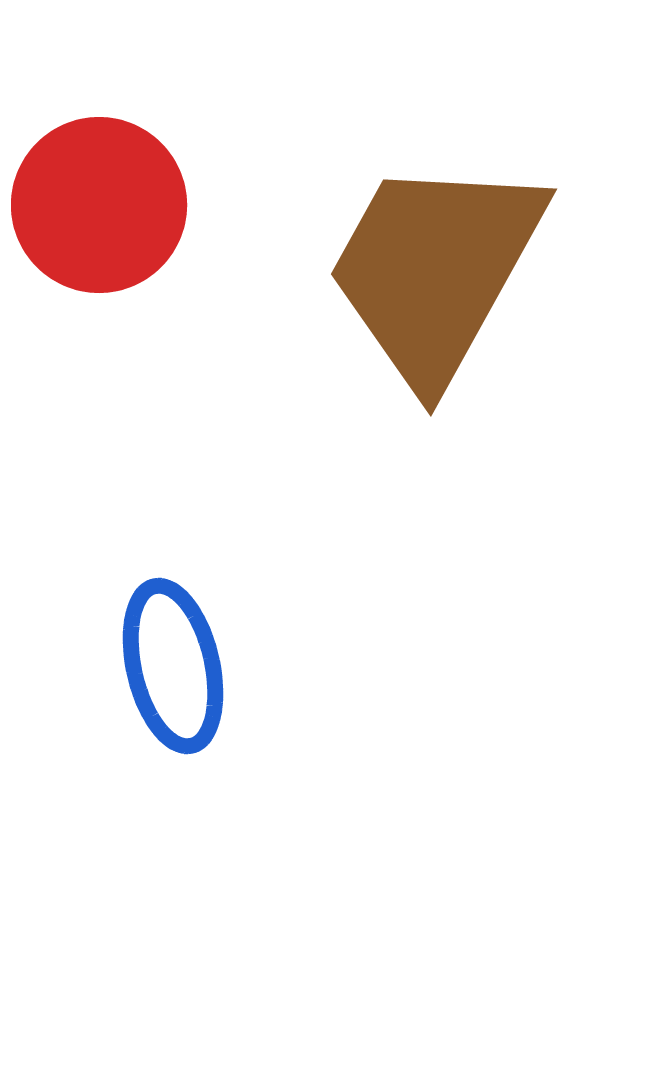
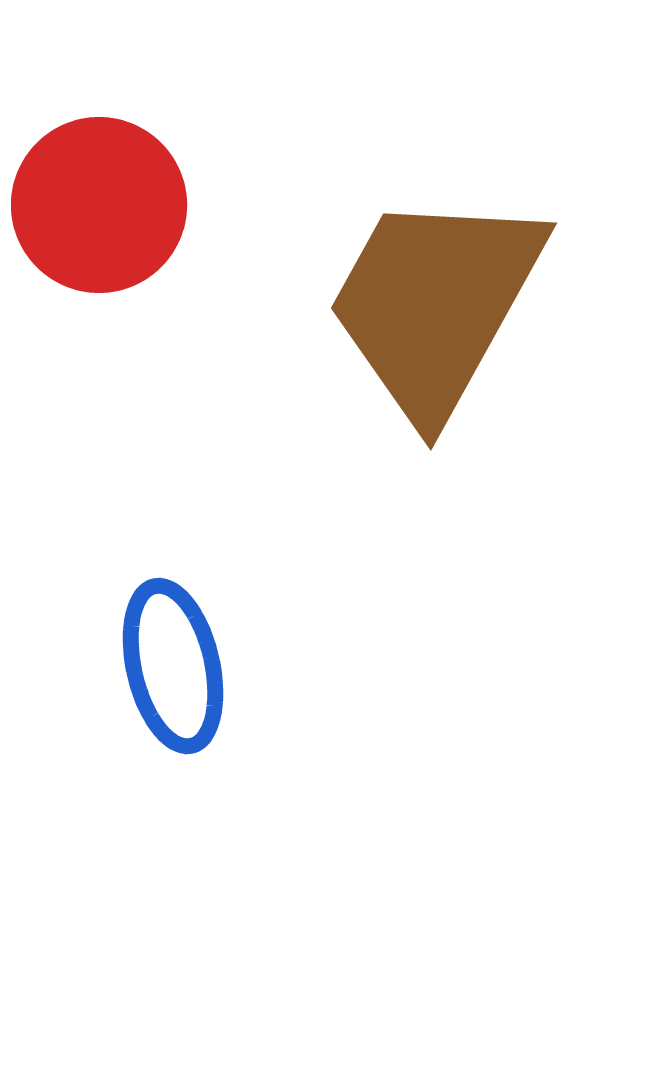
brown trapezoid: moved 34 px down
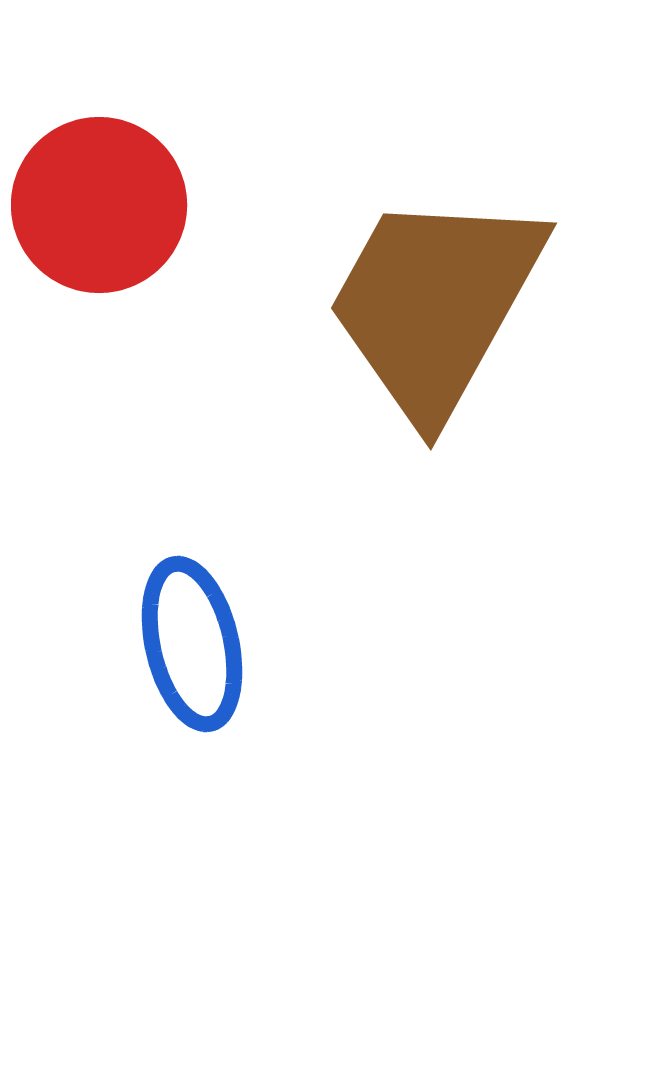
blue ellipse: moved 19 px right, 22 px up
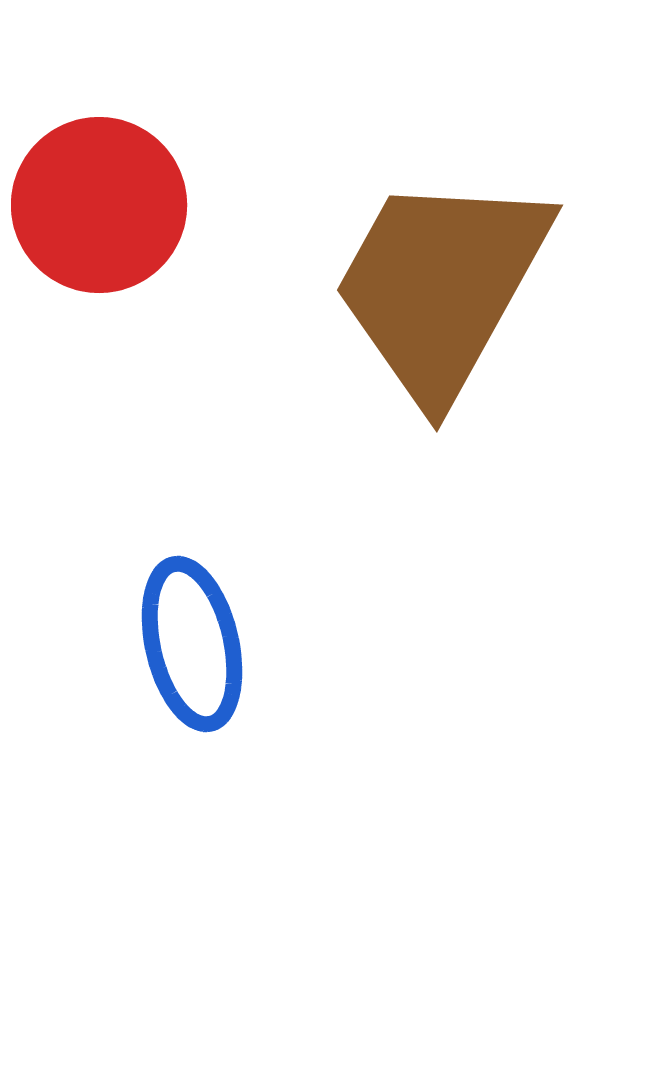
brown trapezoid: moved 6 px right, 18 px up
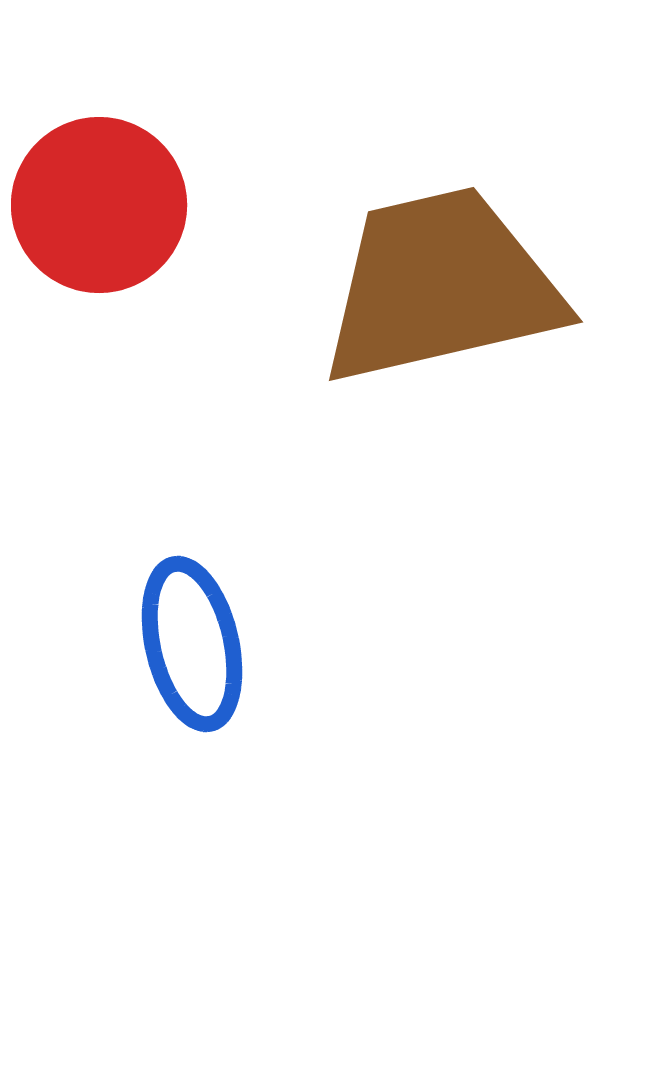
brown trapezoid: rotated 48 degrees clockwise
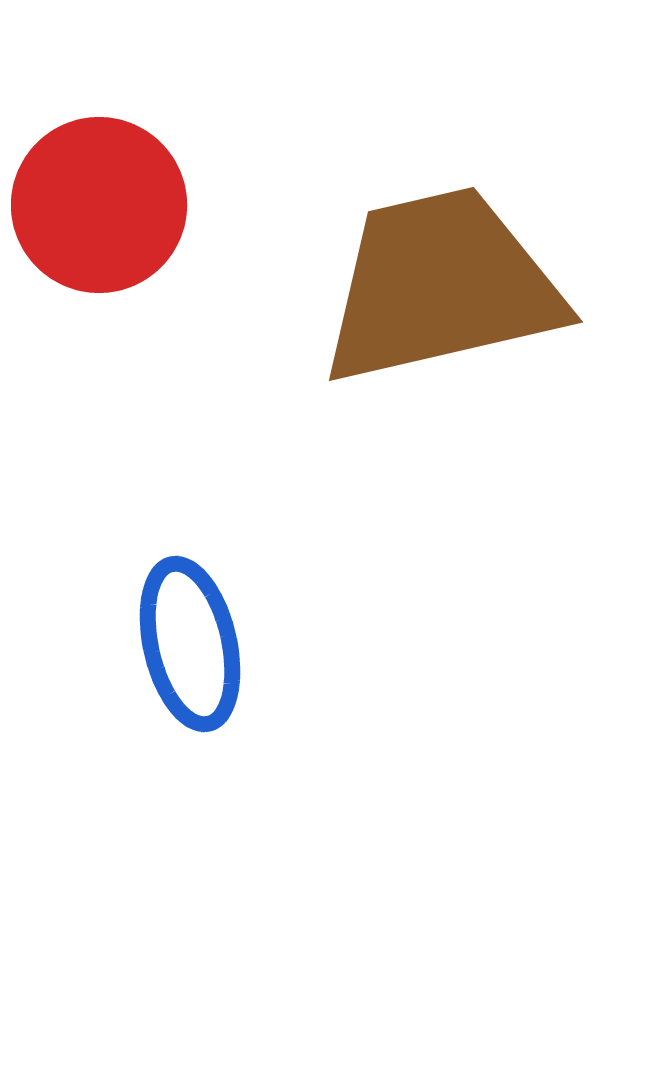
blue ellipse: moved 2 px left
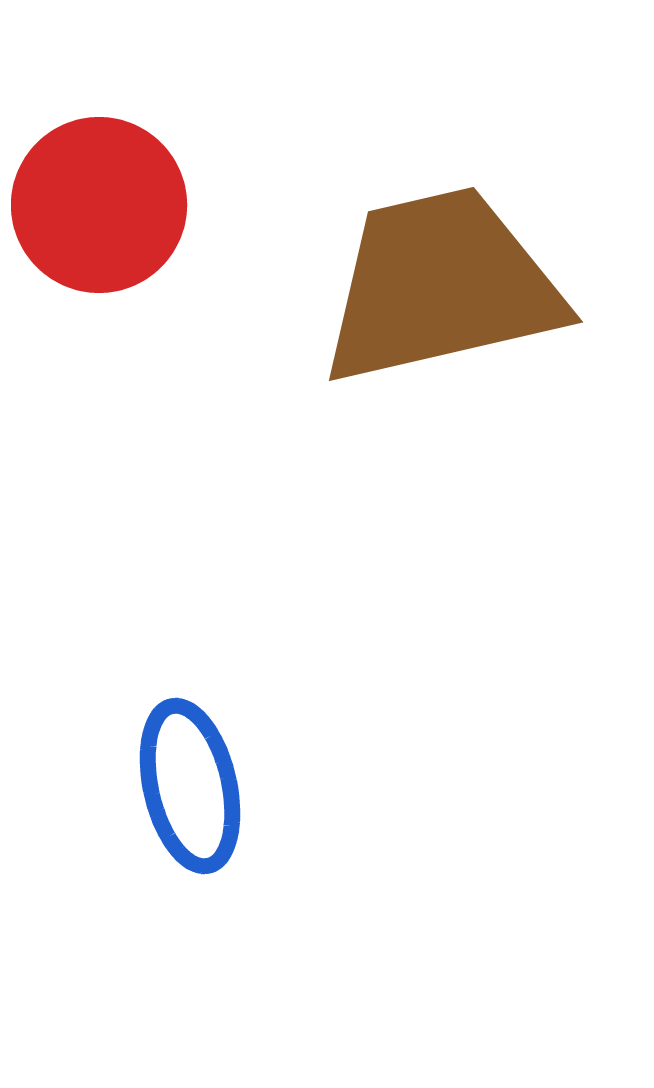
blue ellipse: moved 142 px down
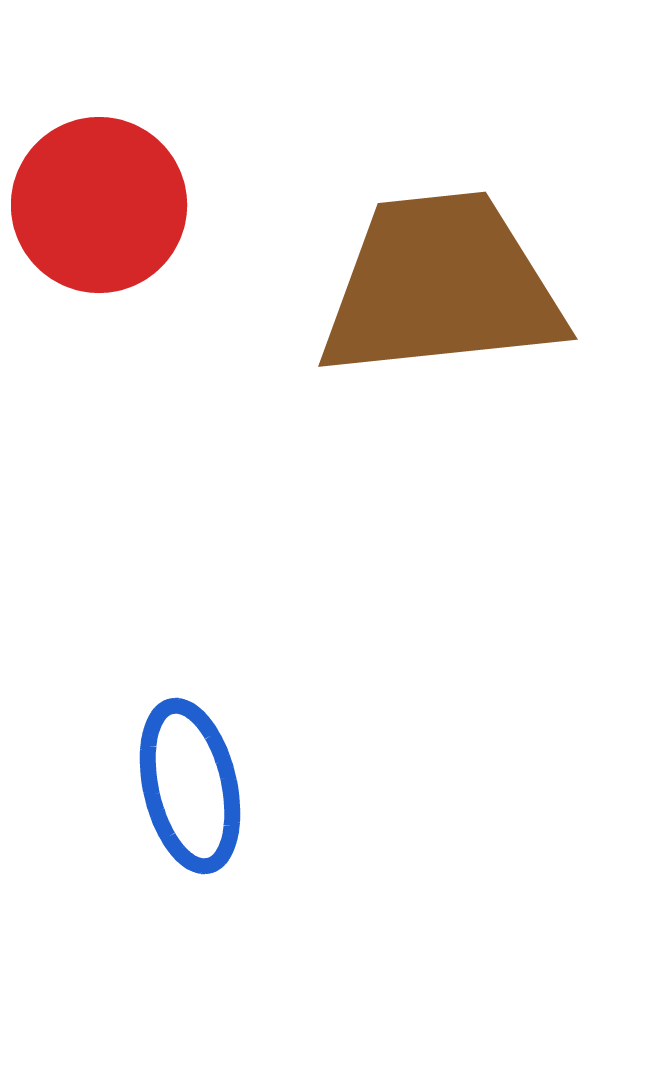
brown trapezoid: rotated 7 degrees clockwise
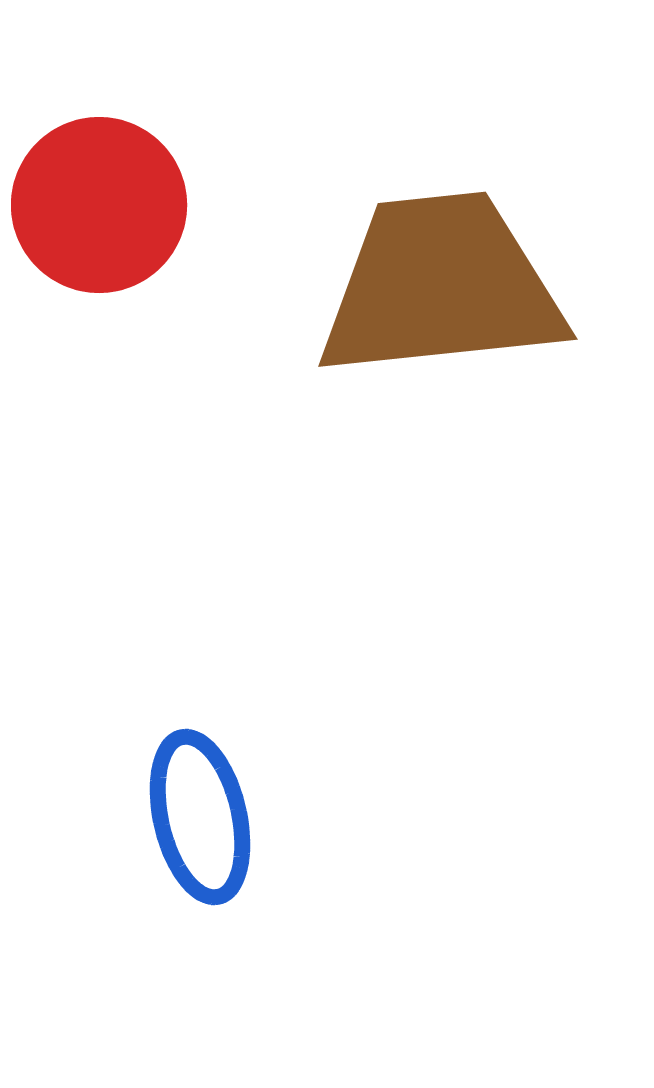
blue ellipse: moved 10 px right, 31 px down
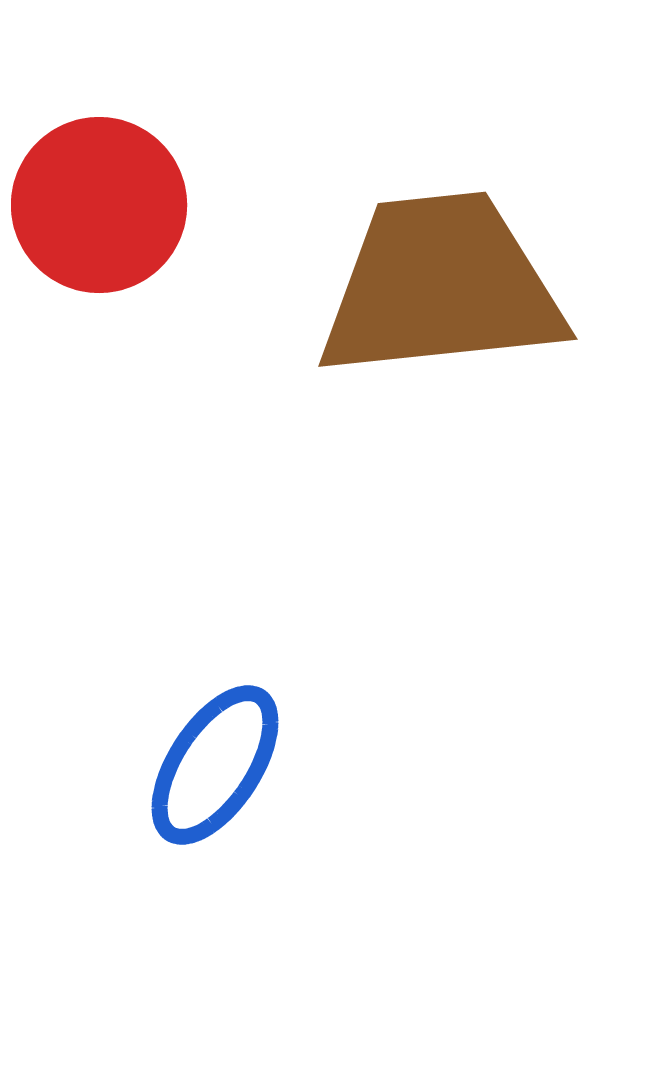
blue ellipse: moved 15 px right, 52 px up; rotated 46 degrees clockwise
